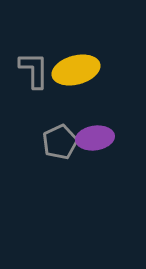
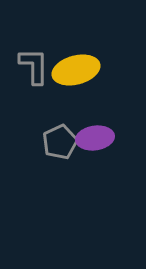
gray L-shape: moved 4 px up
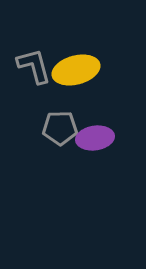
gray L-shape: rotated 15 degrees counterclockwise
gray pentagon: moved 14 px up; rotated 24 degrees clockwise
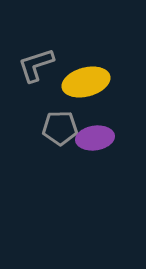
gray L-shape: moved 2 px right, 1 px up; rotated 93 degrees counterclockwise
yellow ellipse: moved 10 px right, 12 px down
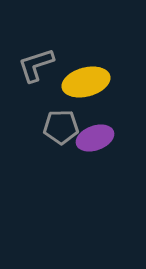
gray pentagon: moved 1 px right, 1 px up
purple ellipse: rotated 12 degrees counterclockwise
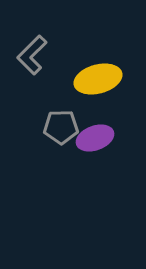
gray L-shape: moved 4 px left, 10 px up; rotated 27 degrees counterclockwise
yellow ellipse: moved 12 px right, 3 px up
